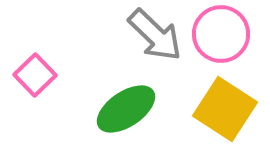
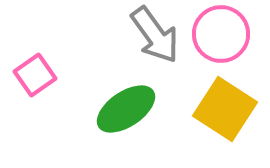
gray arrow: rotated 10 degrees clockwise
pink square: rotated 9 degrees clockwise
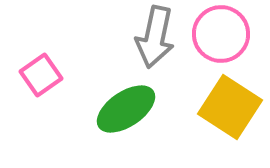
gray arrow: moved 2 px down; rotated 48 degrees clockwise
pink square: moved 6 px right
yellow square: moved 5 px right, 2 px up
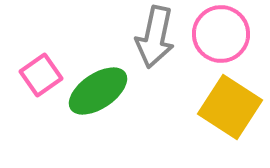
green ellipse: moved 28 px left, 18 px up
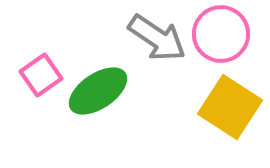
gray arrow: moved 2 px right, 1 px down; rotated 68 degrees counterclockwise
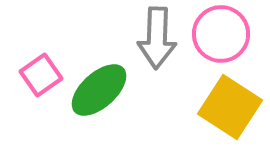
gray arrow: rotated 58 degrees clockwise
green ellipse: moved 1 px right, 1 px up; rotated 8 degrees counterclockwise
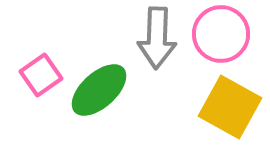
yellow square: rotated 4 degrees counterclockwise
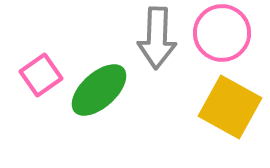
pink circle: moved 1 px right, 1 px up
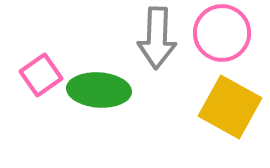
green ellipse: rotated 46 degrees clockwise
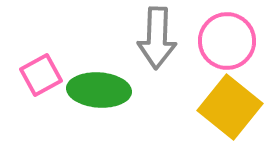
pink circle: moved 5 px right, 8 px down
pink square: rotated 6 degrees clockwise
yellow square: rotated 10 degrees clockwise
